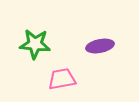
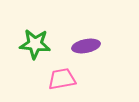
purple ellipse: moved 14 px left
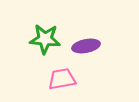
green star: moved 10 px right, 5 px up
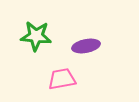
green star: moved 9 px left, 3 px up
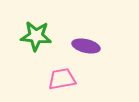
purple ellipse: rotated 24 degrees clockwise
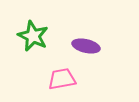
green star: moved 3 px left; rotated 20 degrees clockwise
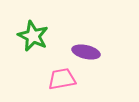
purple ellipse: moved 6 px down
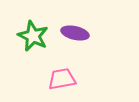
purple ellipse: moved 11 px left, 19 px up
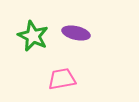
purple ellipse: moved 1 px right
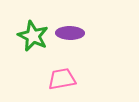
purple ellipse: moved 6 px left; rotated 12 degrees counterclockwise
